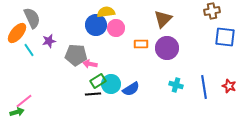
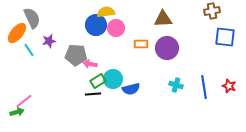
brown triangle: rotated 42 degrees clockwise
cyan circle: moved 2 px right, 5 px up
blue semicircle: rotated 18 degrees clockwise
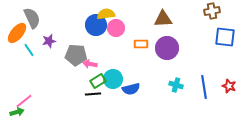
yellow semicircle: moved 2 px down
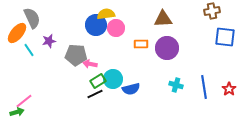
red star: moved 3 px down; rotated 16 degrees clockwise
black line: moved 2 px right; rotated 21 degrees counterclockwise
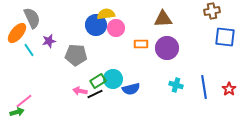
pink arrow: moved 10 px left, 27 px down
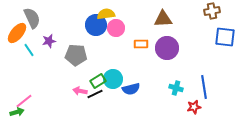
cyan cross: moved 3 px down
red star: moved 35 px left, 18 px down; rotated 24 degrees clockwise
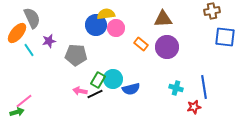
orange rectangle: rotated 40 degrees clockwise
purple circle: moved 1 px up
green rectangle: moved 1 px up; rotated 28 degrees counterclockwise
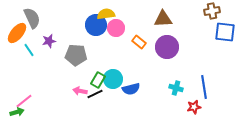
blue square: moved 5 px up
orange rectangle: moved 2 px left, 2 px up
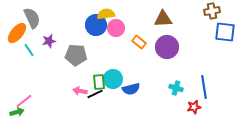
green rectangle: moved 1 px right, 2 px down; rotated 35 degrees counterclockwise
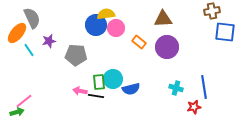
black line: moved 1 px right, 2 px down; rotated 35 degrees clockwise
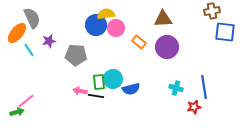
pink line: moved 2 px right
